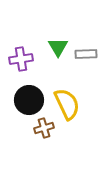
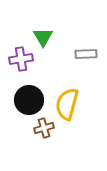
green triangle: moved 15 px left, 10 px up
yellow semicircle: rotated 140 degrees counterclockwise
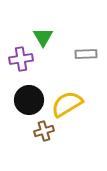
yellow semicircle: rotated 44 degrees clockwise
brown cross: moved 3 px down
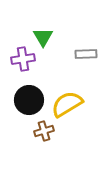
purple cross: moved 2 px right
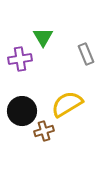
gray rectangle: rotated 70 degrees clockwise
purple cross: moved 3 px left
black circle: moved 7 px left, 11 px down
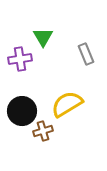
brown cross: moved 1 px left
